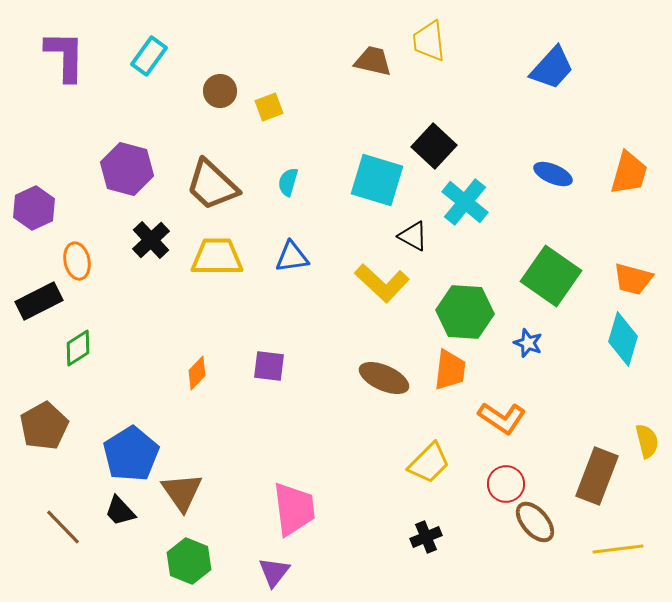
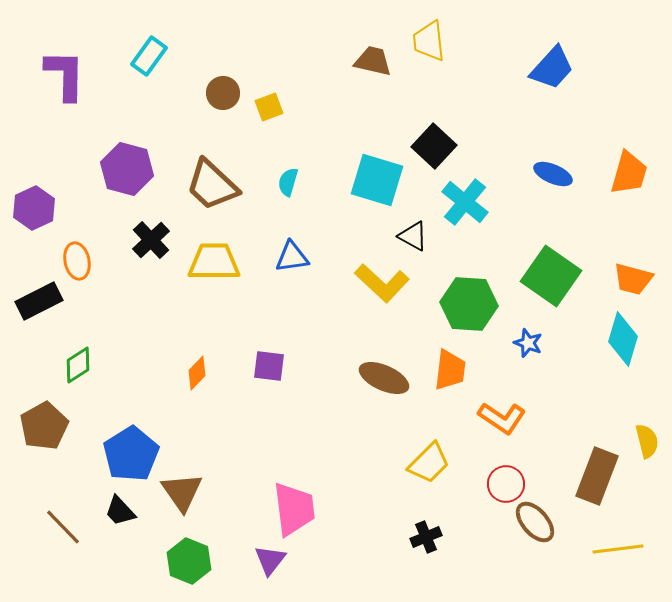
purple L-shape at (65, 56): moved 19 px down
brown circle at (220, 91): moved 3 px right, 2 px down
yellow trapezoid at (217, 257): moved 3 px left, 5 px down
green hexagon at (465, 312): moved 4 px right, 8 px up
green diamond at (78, 348): moved 17 px down
purple triangle at (274, 572): moved 4 px left, 12 px up
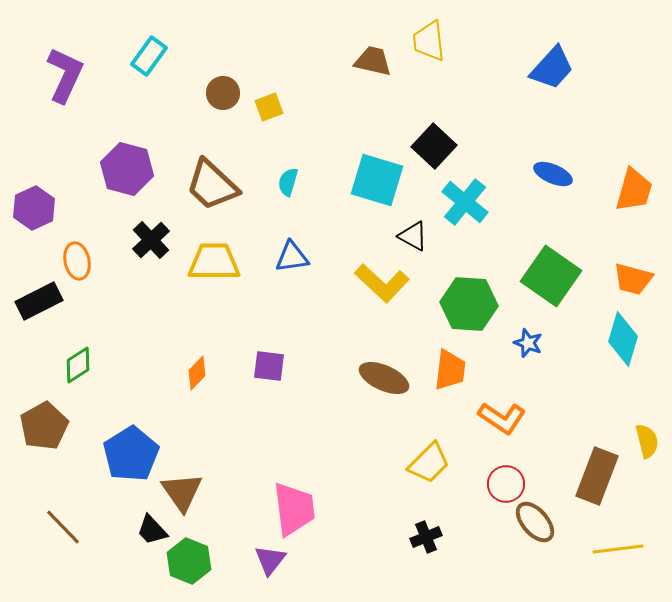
purple L-shape at (65, 75): rotated 24 degrees clockwise
orange trapezoid at (629, 173): moved 5 px right, 17 px down
black trapezoid at (120, 511): moved 32 px right, 19 px down
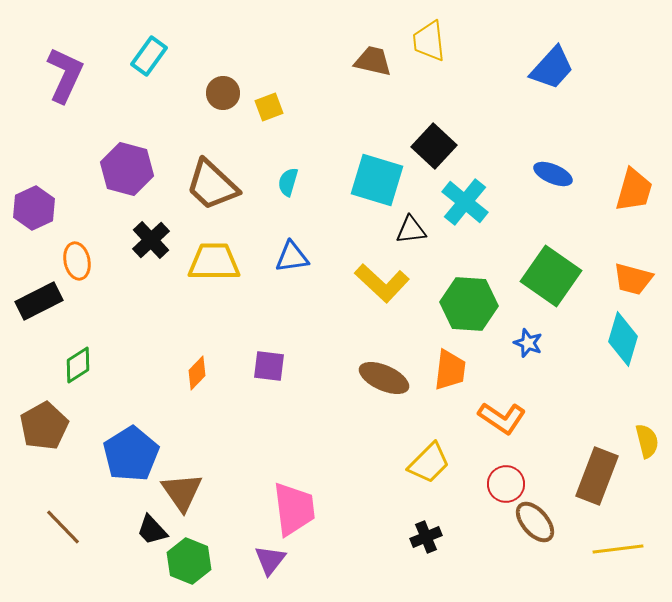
black triangle at (413, 236): moved 2 px left, 6 px up; rotated 36 degrees counterclockwise
